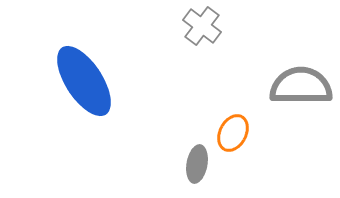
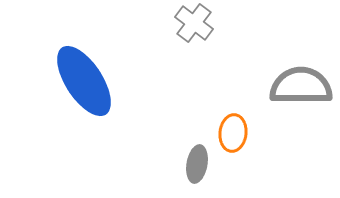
gray cross: moved 8 px left, 3 px up
orange ellipse: rotated 21 degrees counterclockwise
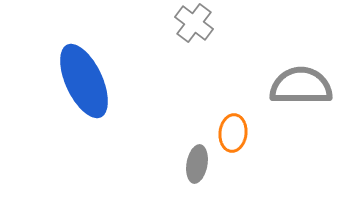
blue ellipse: rotated 8 degrees clockwise
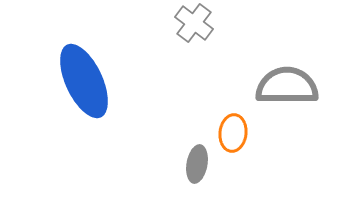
gray semicircle: moved 14 px left
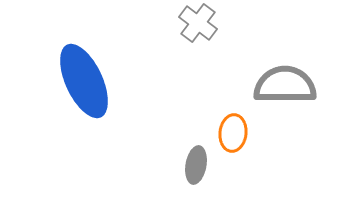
gray cross: moved 4 px right
gray semicircle: moved 2 px left, 1 px up
gray ellipse: moved 1 px left, 1 px down
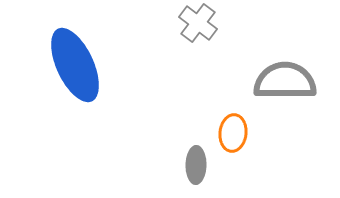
blue ellipse: moved 9 px left, 16 px up
gray semicircle: moved 4 px up
gray ellipse: rotated 9 degrees counterclockwise
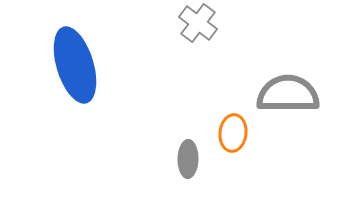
blue ellipse: rotated 8 degrees clockwise
gray semicircle: moved 3 px right, 13 px down
gray ellipse: moved 8 px left, 6 px up
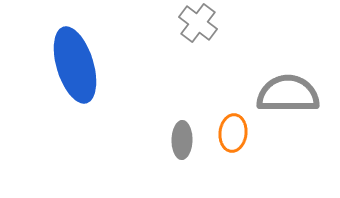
gray ellipse: moved 6 px left, 19 px up
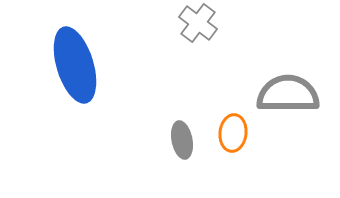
gray ellipse: rotated 12 degrees counterclockwise
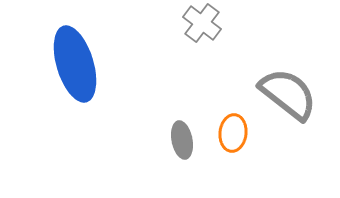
gray cross: moved 4 px right
blue ellipse: moved 1 px up
gray semicircle: rotated 38 degrees clockwise
